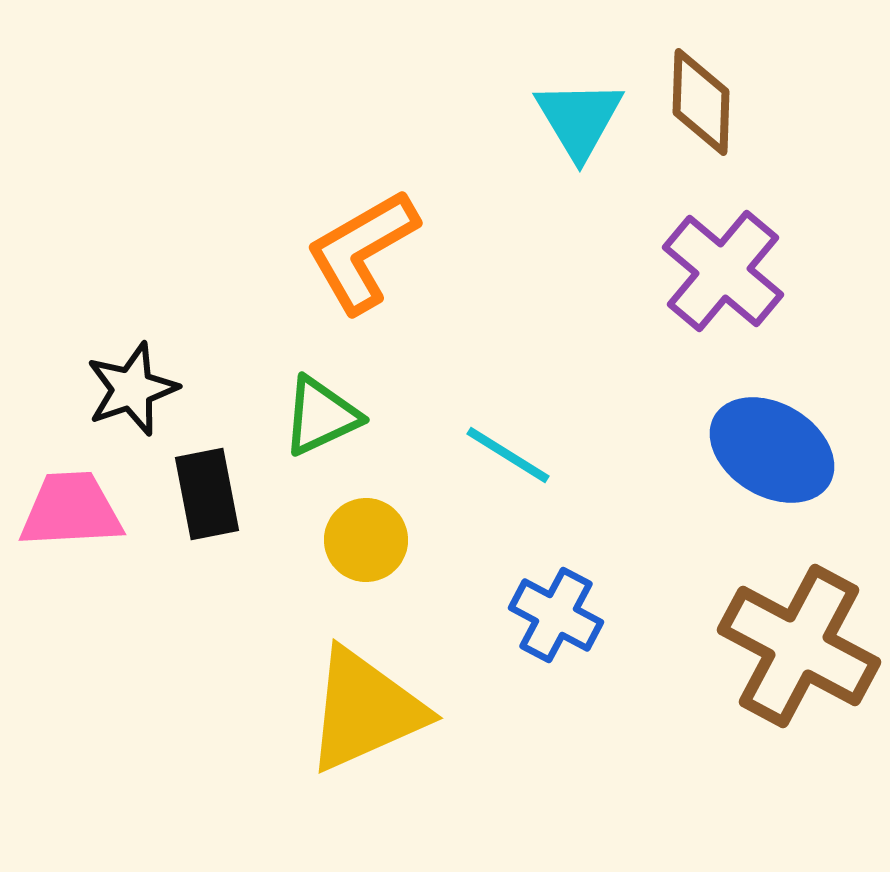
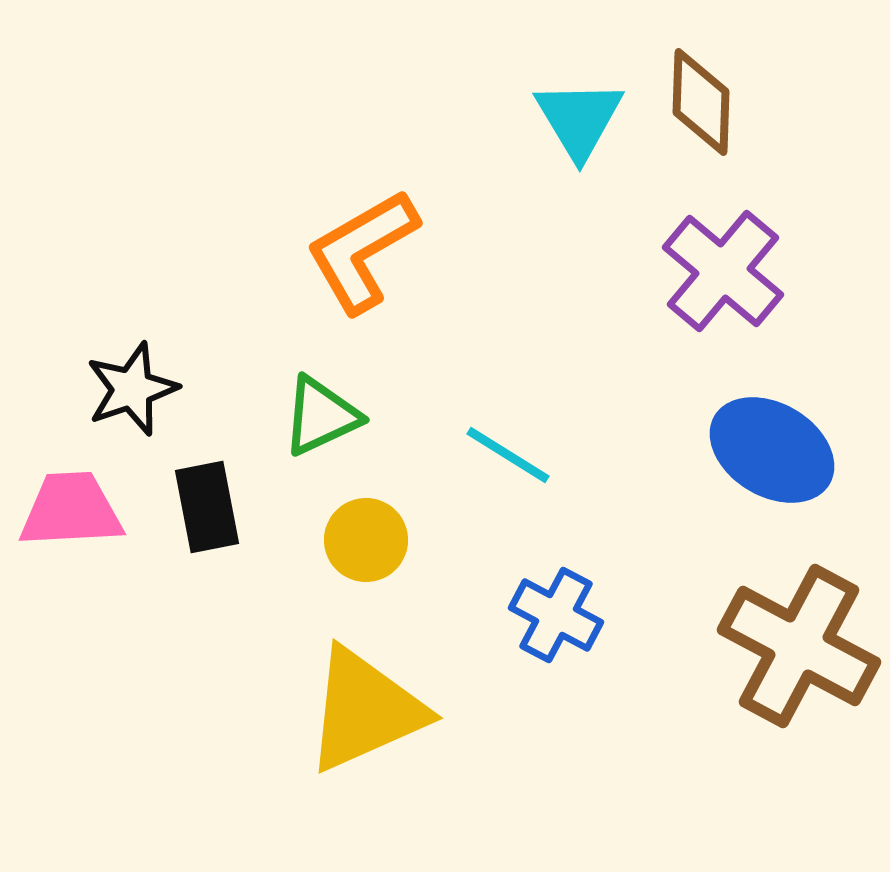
black rectangle: moved 13 px down
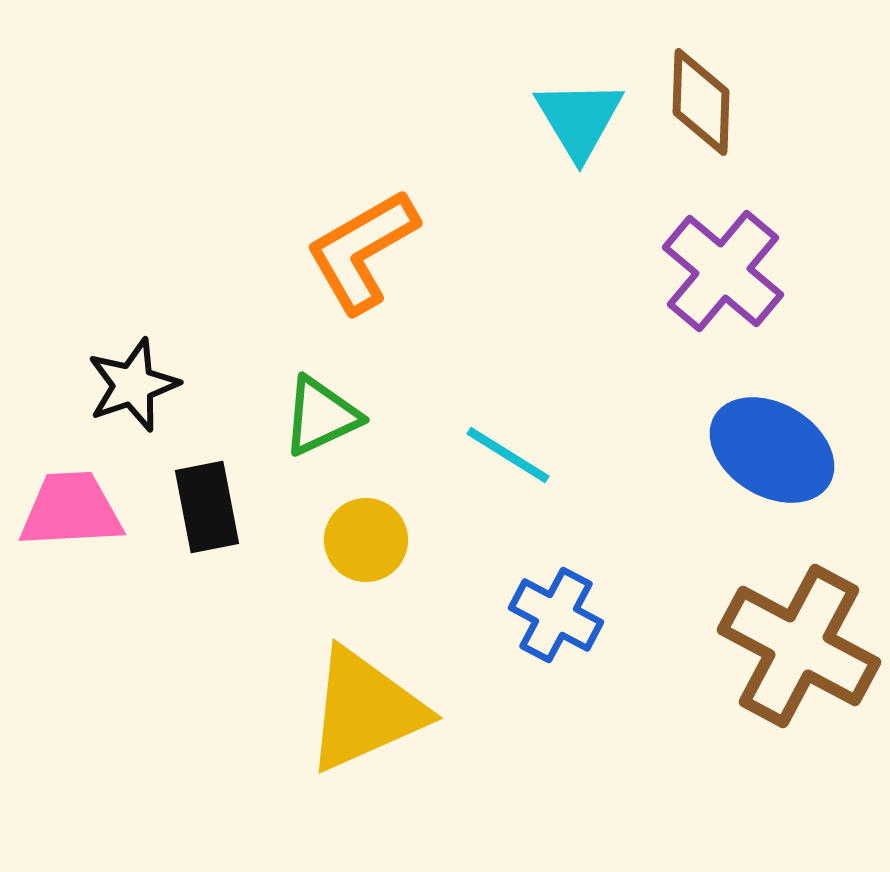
black star: moved 1 px right, 4 px up
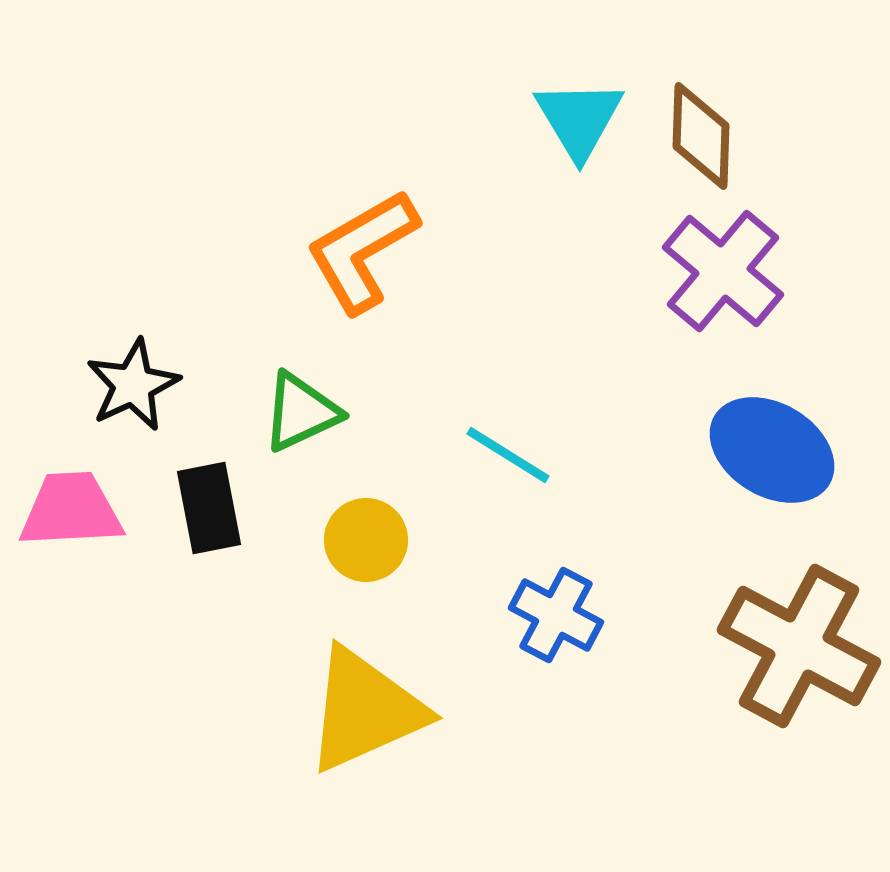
brown diamond: moved 34 px down
black star: rotated 6 degrees counterclockwise
green triangle: moved 20 px left, 4 px up
black rectangle: moved 2 px right, 1 px down
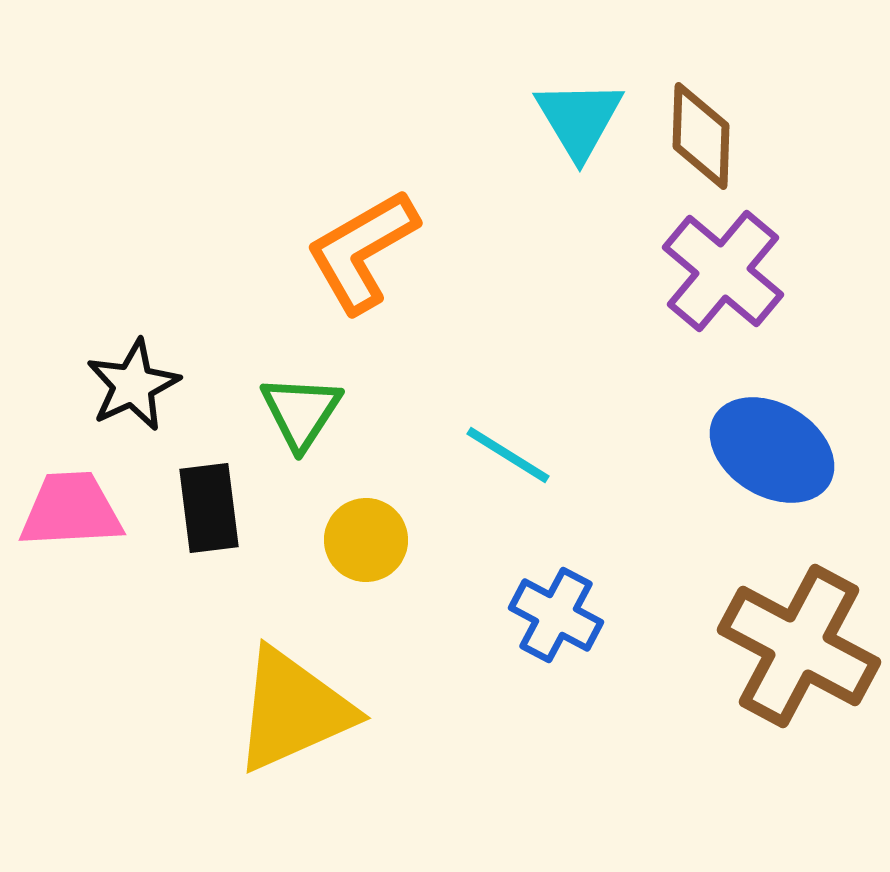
green triangle: rotated 32 degrees counterclockwise
black rectangle: rotated 4 degrees clockwise
yellow triangle: moved 72 px left
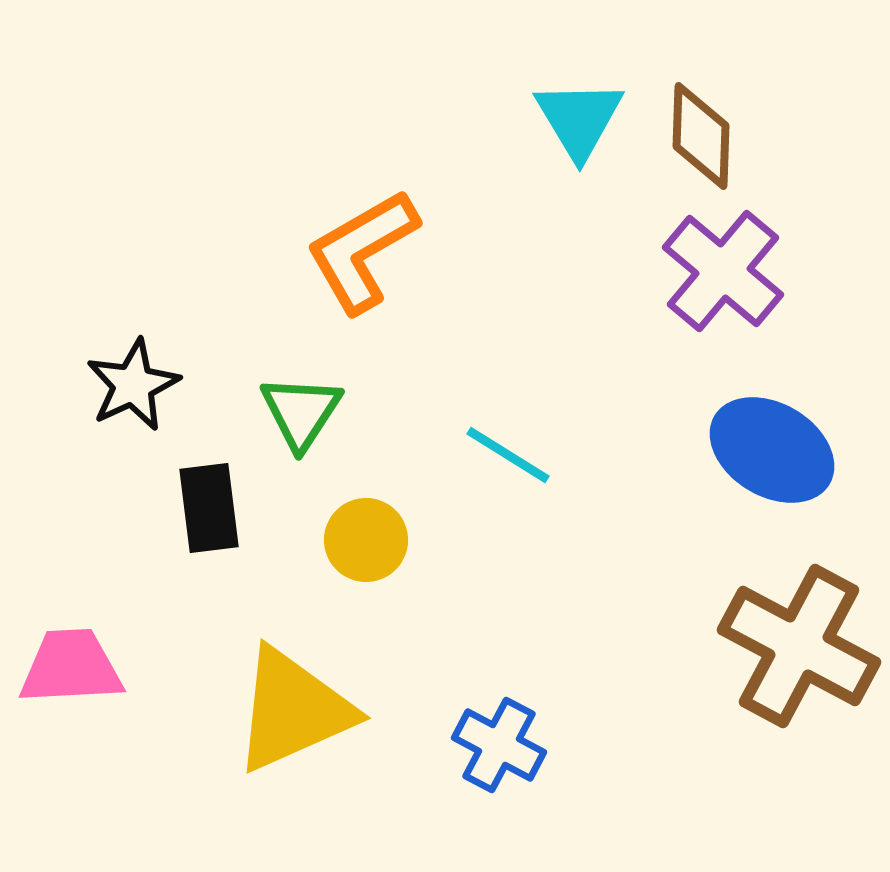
pink trapezoid: moved 157 px down
blue cross: moved 57 px left, 130 px down
